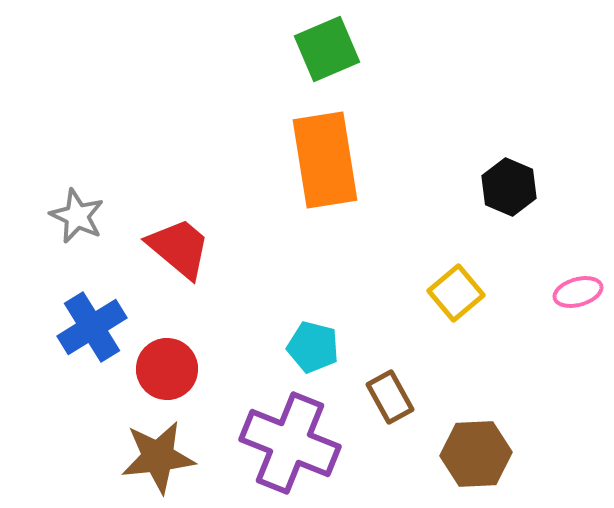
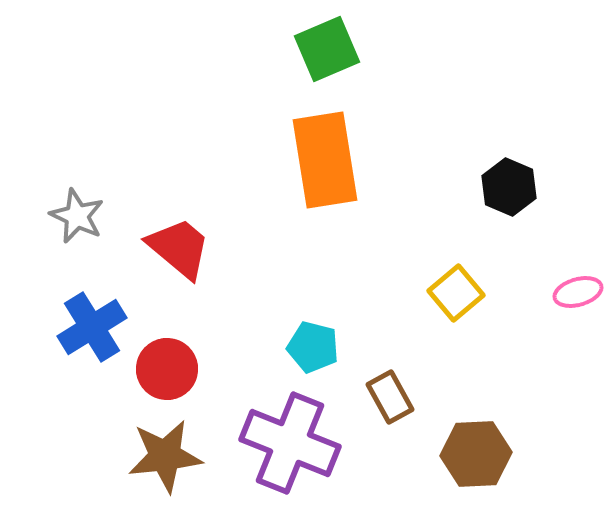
brown star: moved 7 px right, 1 px up
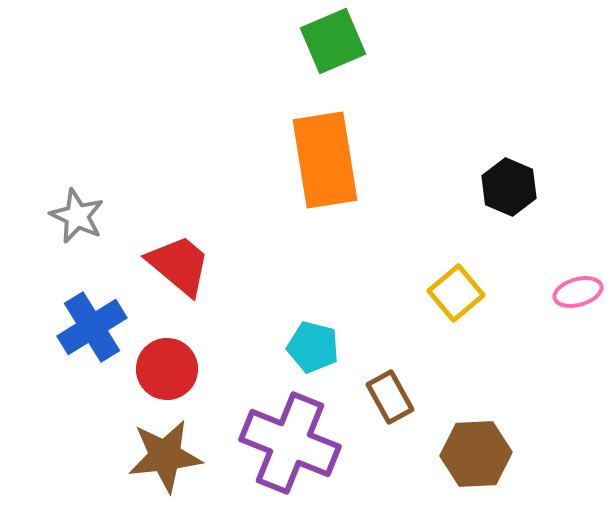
green square: moved 6 px right, 8 px up
red trapezoid: moved 17 px down
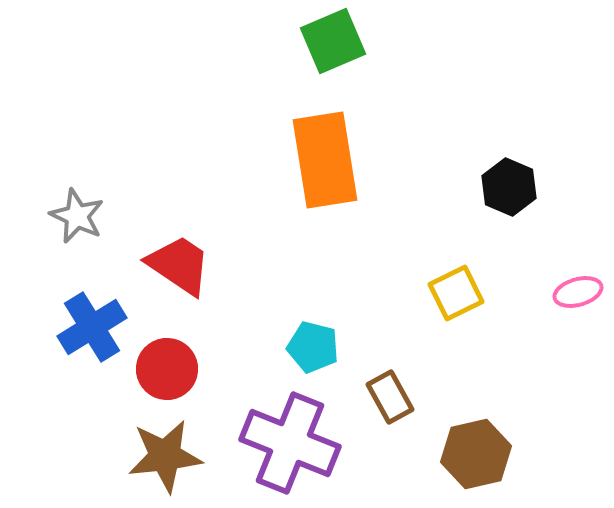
red trapezoid: rotated 6 degrees counterclockwise
yellow square: rotated 14 degrees clockwise
brown hexagon: rotated 10 degrees counterclockwise
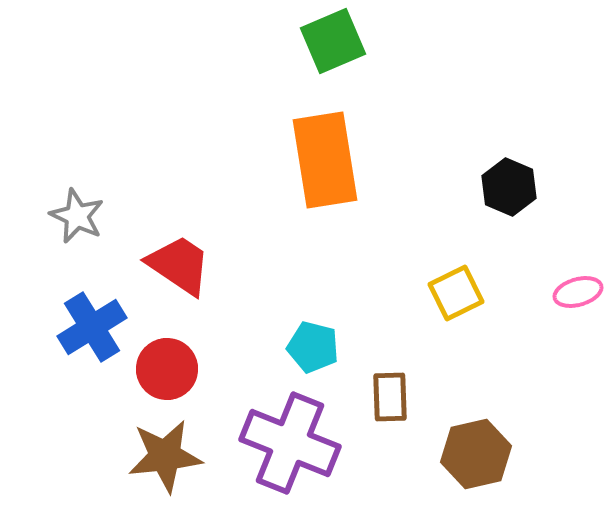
brown rectangle: rotated 27 degrees clockwise
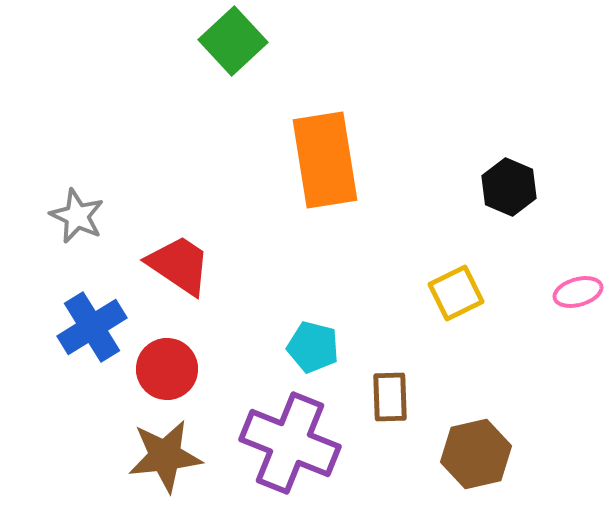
green square: moved 100 px left; rotated 20 degrees counterclockwise
